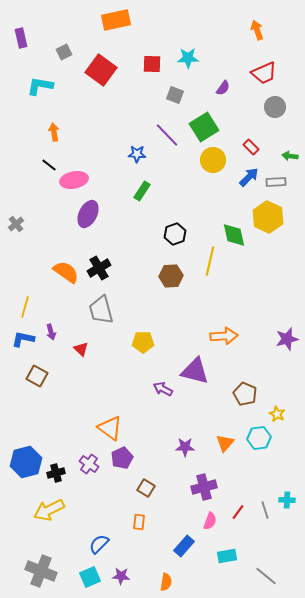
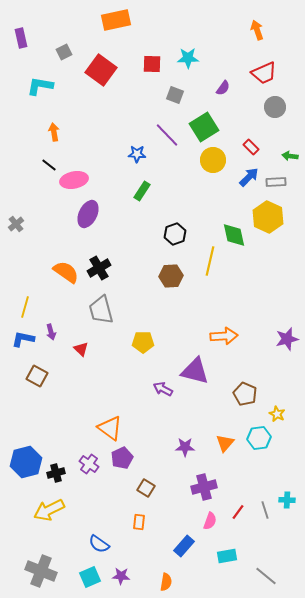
blue semicircle at (99, 544): rotated 100 degrees counterclockwise
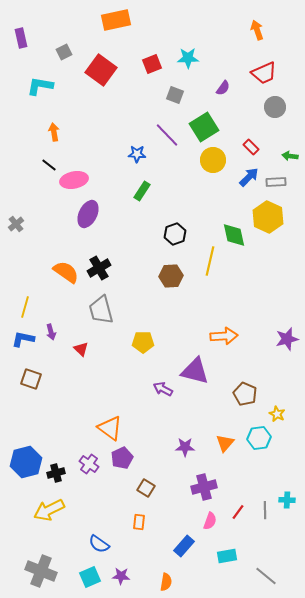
red square at (152, 64): rotated 24 degrees counterclockwise
brown square at (37, 376): moved 6 px left, 3 px down; rotated 10 degrees counterclockwise
gray line at (265, 510): rotated 18 degrees clockwise
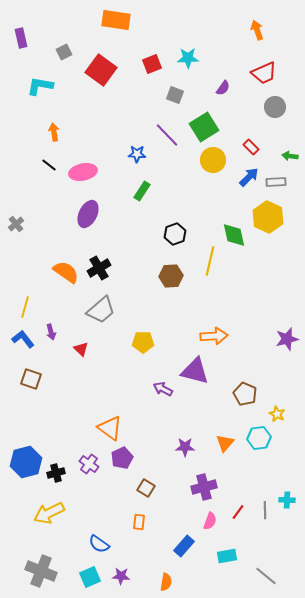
orange rectangle at (116, 20): rotated 20 degrees clockwise
pink ellipse at (74, 180): moved 9 px right, 8 px up
gray trapezoid at (101, 310): rotated 116 degrees counterclockwise
orange arrow at (224, 336): moved 10 px left
blue L-shape at (23, 339): rotated 40 degrees clockwise
yellow arrow at (49, 510): moved 3 px down
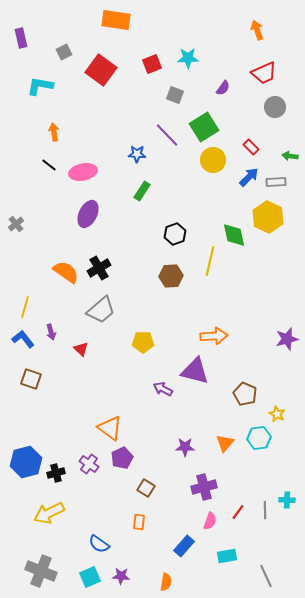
gray line at (266, 576): rotated 25 degrees clockwise
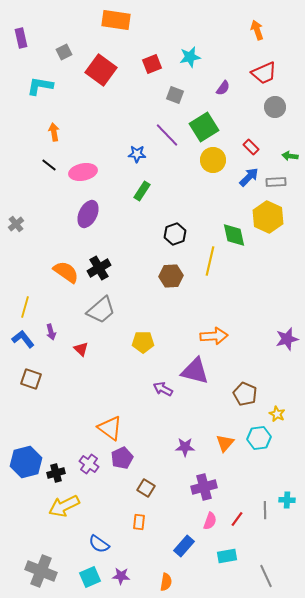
cyan star at (188, 58): moved 2 px right, 1 px up; rotated 10 degrees counterclockwise
red line at (238, 512): moved 1 px left, 7 px down
yellow arrow at (49, 513): moved 15 px right, 7 px up
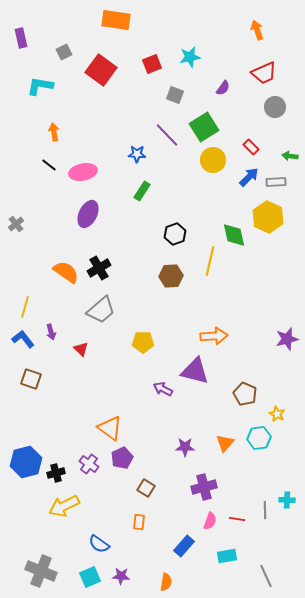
red line at (237, 519): rotated 63 degrees clockwise
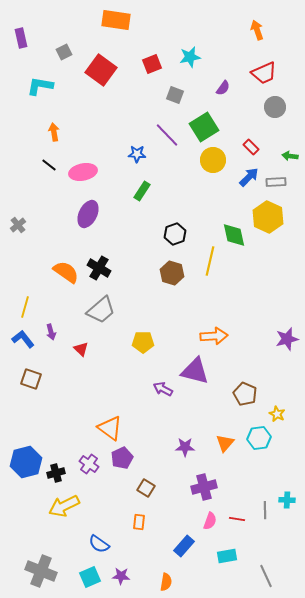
gray cross at (16, 224): moved 2 px right, 1 px down
black cross at (99, 268): rotated 30 degrees counterclockwise
brown hexagon at (171, 276): moved 1 px right, 3 px up; rotated 20 degrees clockwise
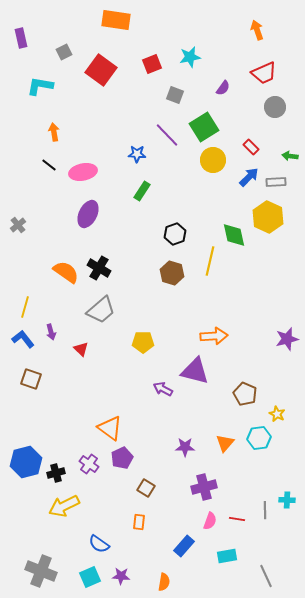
orange semicircle at (166, 582): moved 2 px left
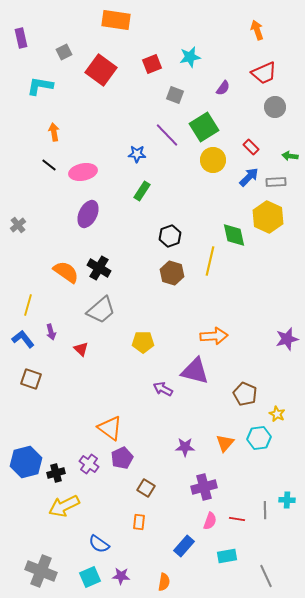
black hexagon at (175, 234): moved 5 px left, 2 px down
yellow line at (25, 307): moved 3 px right, 2 px up
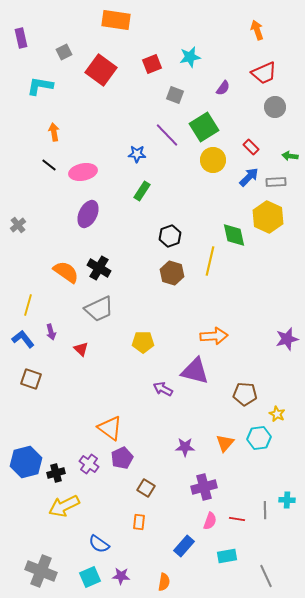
gray trapezoid at (101, 310): moved 2 px left, 1 px up; rotated 16 degrees clockwise
brown pentagon at (245, 394): rotated 20 degrees counterclockwise
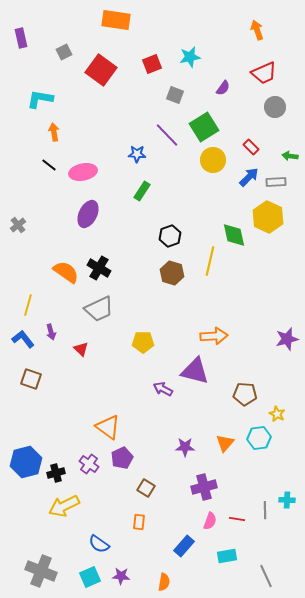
cyan L-shape at (40, 86): moved 13 px down
orange triangle at (110, 428): moved 2 px left, 1 px up
